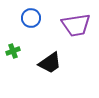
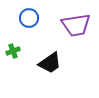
blue circle: moved 2 px left
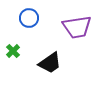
purple trapezoid: moved 1 px right, 2 px down
green cross: rotated 24 degrees counterclockwise
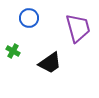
purple trapezoid: moved 1 px right, 1 px down; rotated 96 degrees counterclockwise
green cross: rotated 16 degrees counterclockwise
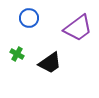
purple trapezoid: rotated 68 degrees clockwise
green cross: moved 4 px right, 3 px down
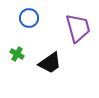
purple trapezoid: rotated 68 degrees counterclockwise
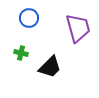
green cross: moved 4 px right, 1 px up; rotated 16 degrees counterclockwise
black trapezoid: moved 4 px down; rotated 10 degrees counterclockwise
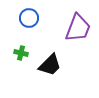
purple trapezoid: rotated 36 degrees clockwise
black trapezoid: moved 2 px up
